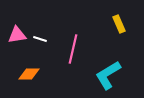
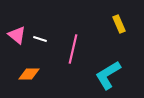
pink triangle: rotated 48 degrees clockwise
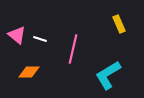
orange diamond: moved 2 px up
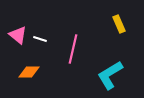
pink triangle: moved 1 px right
cyan L-shape: moved 2 px right
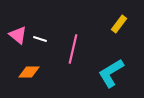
yellow rectangle: rotated 60 degrees clockwise
cyan L-shape: moved 1 px right, 2 px up
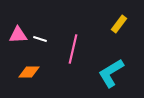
pink triangle: rotated 42 degrees counterclockwise
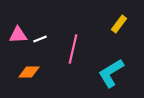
white line: rotated 40 degrees counterclockwise
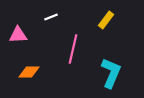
yellow rectangle: moved 13 px left, 4 px up
white line: moved 11 px right, 22 px up
cyan L-shape: rotated 144 degrees clockwise
